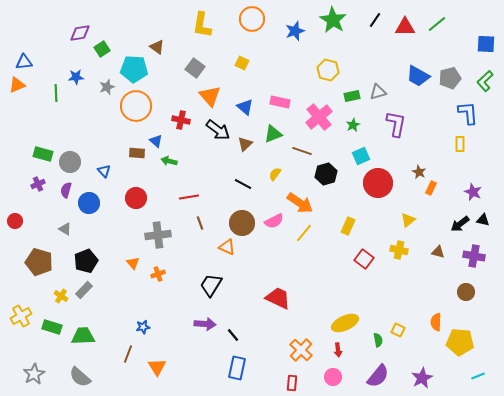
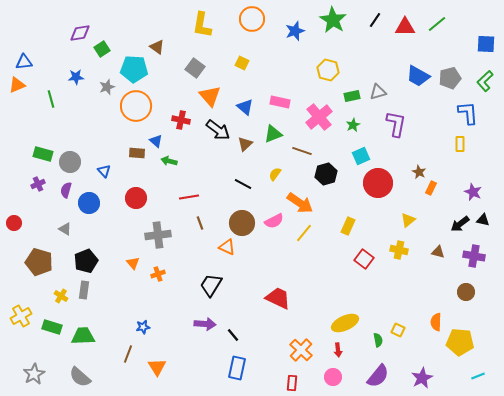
green line at (56, 93): moved 5 px left, 6 px down; rotated 12 degrees counterclockwise
red circle at (15, 221): moved 1 px left, 2 px down
gray rectangle at (84, 290): rotated 36 degrees counterclockwise
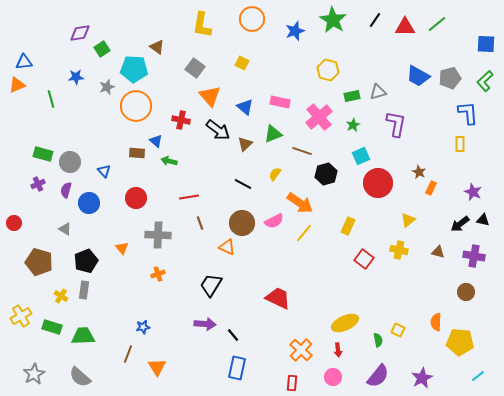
gray cross at (158, 235): rotated 10 degrees clockwise
orange triangle at (133, 263): moved 11 px left, 15 px up
cyan line at (478, 376): rotated 16 degrees counterclockwise
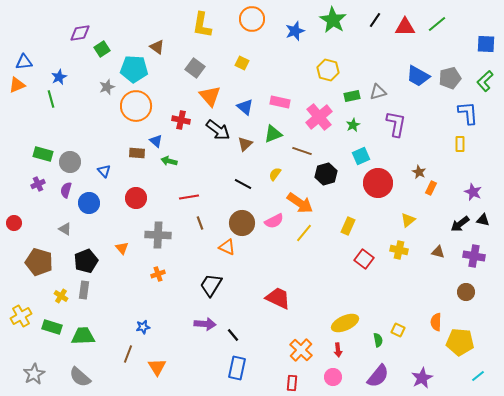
blue star at (76, 77): moved 17 px left; rotated 21 degrees counterclockwise
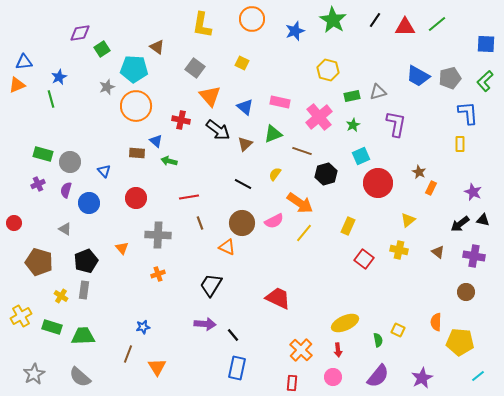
brown triangle at (438, 252): rotated 24 degrees clockwise
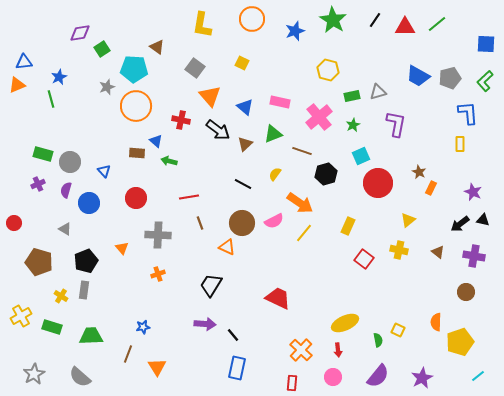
green trapezoid at (83, 336): moved 8 px right
yellow pentagon at (460, 342): rotated 24 degrees counterclockwise
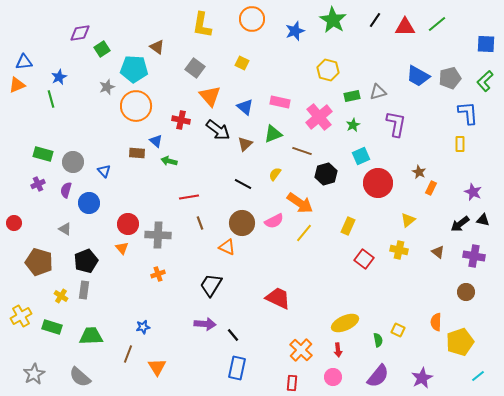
gray circle at (70, 162): moved 3 px right
red circle at (136, 198): moved 8 px left, 26 px down
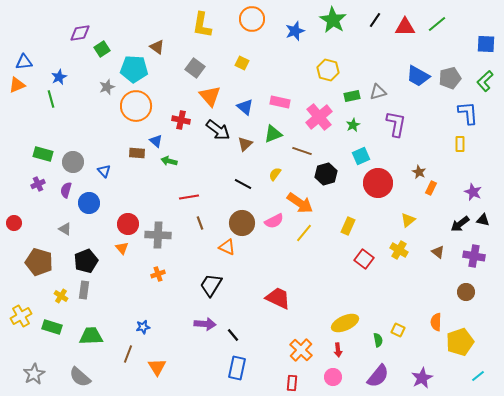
yellow cross at (399, 250): rotated 18 degrees clockwise
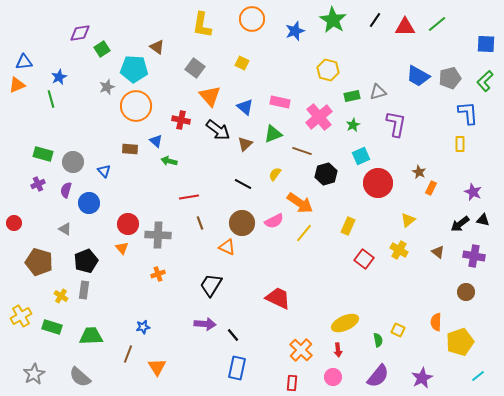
brown rectangle at (137, 153): moved 7 px left, 4 px up
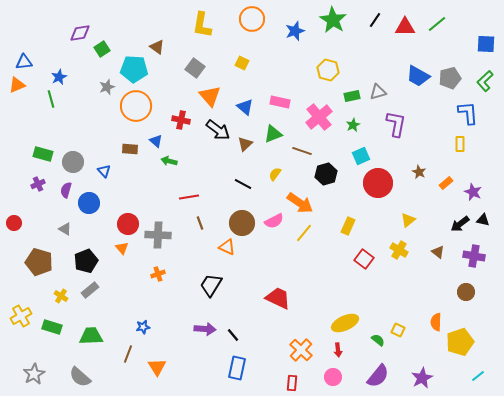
orange rectangle at (431, 188): moved 15 px right, 5 px up; rotated 24 degrees clockwise
gray rectangle at (84, 290): moved 6 px right; rotated 42 degrees clockwise
purple arrow at (205, 324): moved 5 px down
green semicircle at (378, 340): rotated 40 degrees counterclockwise
